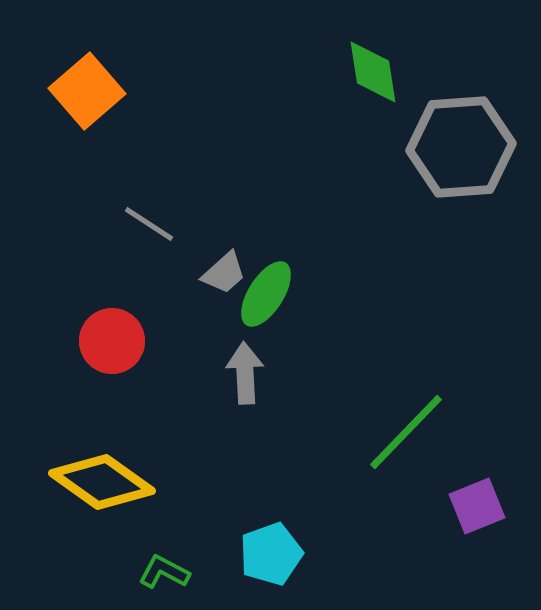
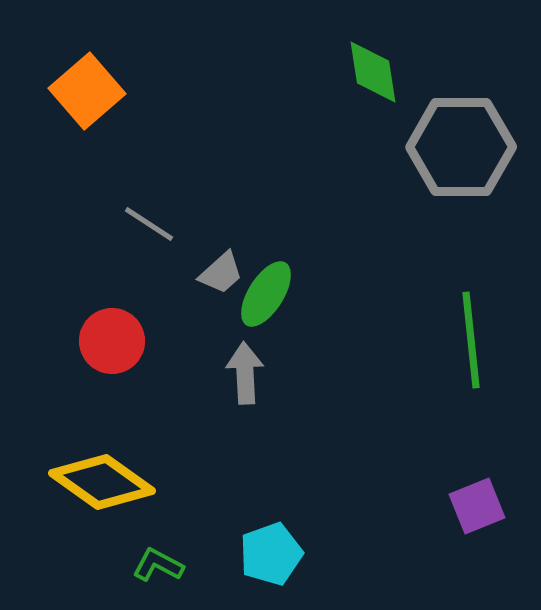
gray hexagon: rotated 4 degrees clockwise
gray trapezoid: moved 3 px left
green line: moved 65 px right, 92 px up; rotated 50 degrees counterclockwise
green L-shape: moved 6 px left, 7 px up
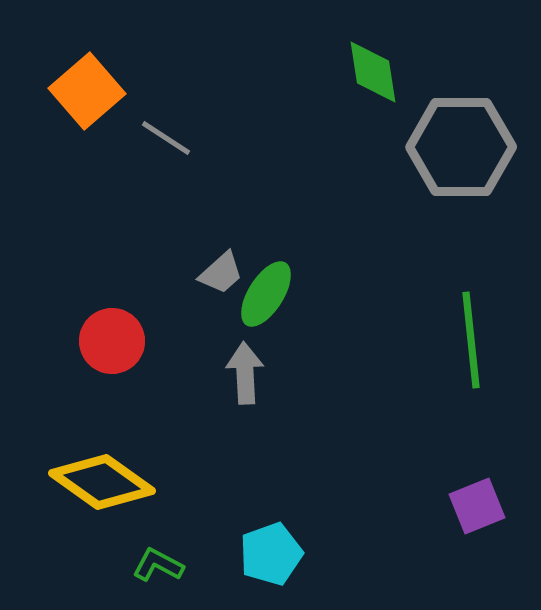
gray line: moved 17 px right, 86 px up
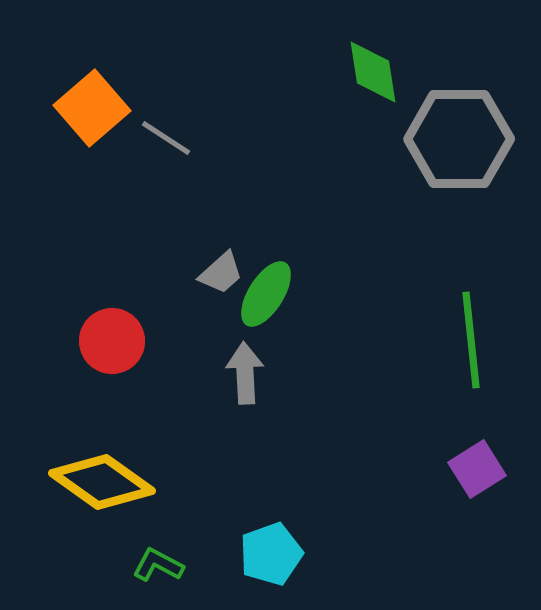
orange square: moved 5 px right, 17 px down
gray hexagon: moved 2 px left, 8 px up
purple square: moved 37 px up; rotated 10 degrees counterclockwise
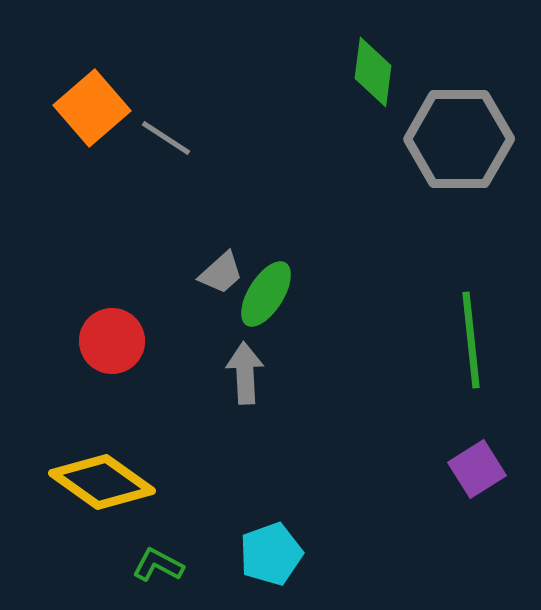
green diamond: rotated 16 degrees clockwise
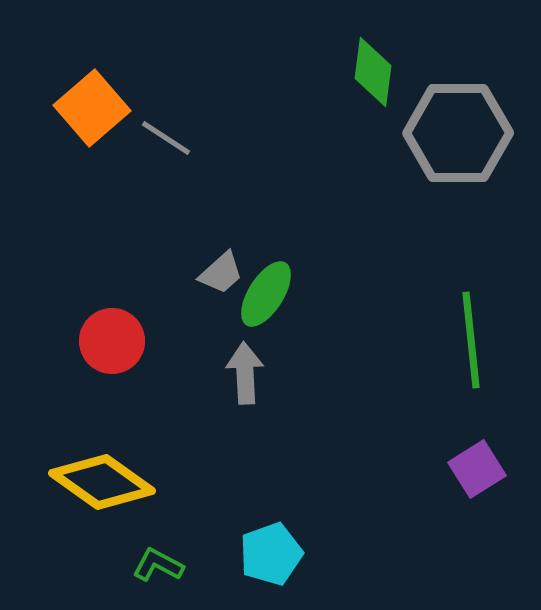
gray hexagon: moved 1 px left, 6 px up
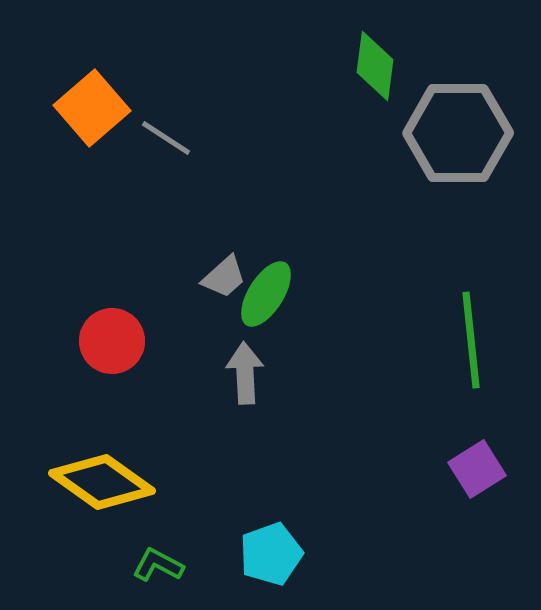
green diamond: moved 2 px right, 6 px up
gray trapezoid: moved 3 px right, 4 px down
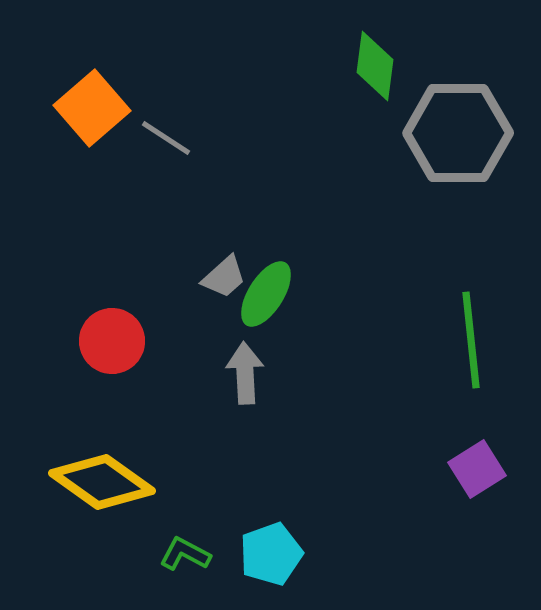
green L-shape: moved 27 px right, 11 px up
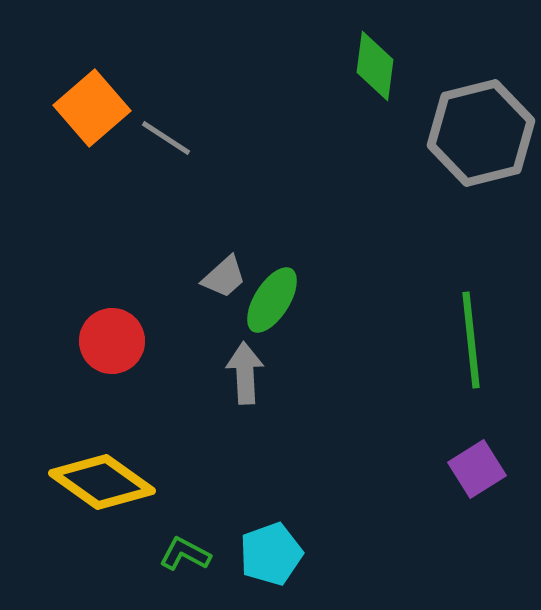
gray hexagon: moved 23 px right; rotated 14 degrees counterclockwise
green ellipse: moved 6 px right, 6 px down
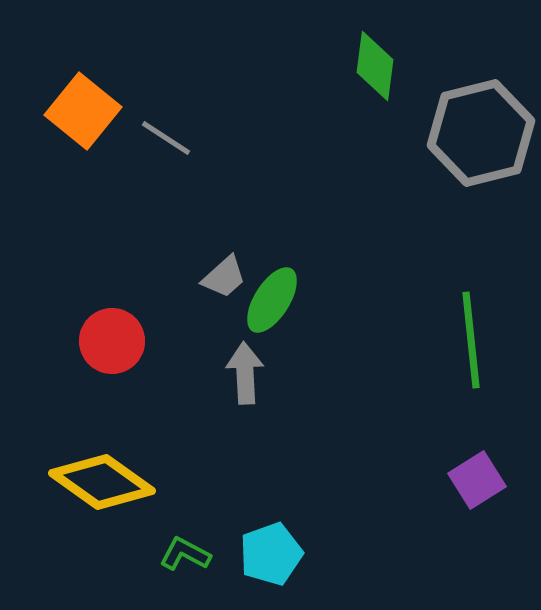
orange square: moved 9 px left, 3 px down; rotated 10 degrees counterclockwise
purple square: moved 11 px down
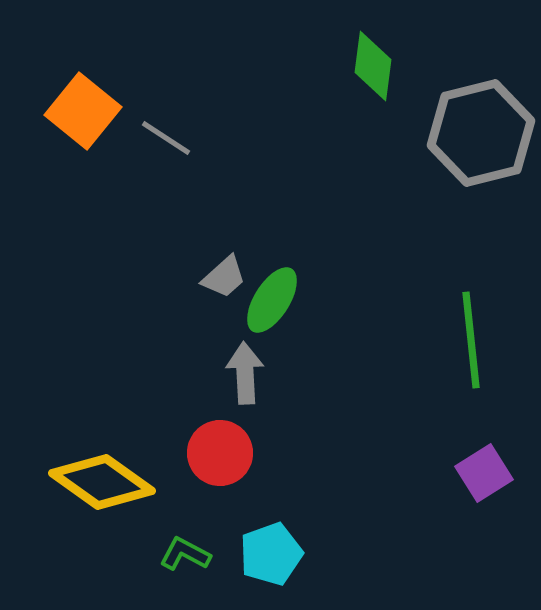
green diamond: moved 2 px left
red circle: moved 108 px right, 112 px down
purple square: moved 7 px right, 7 px up
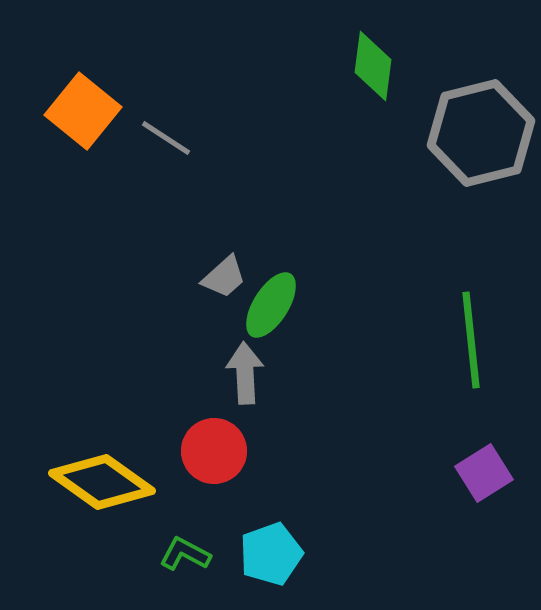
green ellipse: moved 1 px left, 5 px down
red circle: moved 6 px left, 2 px up
